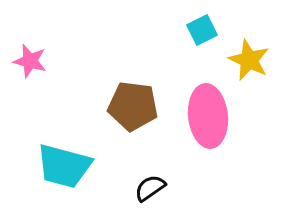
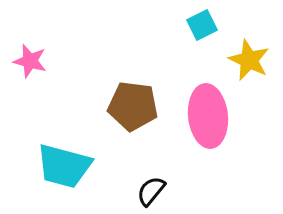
cyan square: moved 5 px up
black semicircle: moved 1 px right, 3 px down; rotated 16 degrees counterclockwise
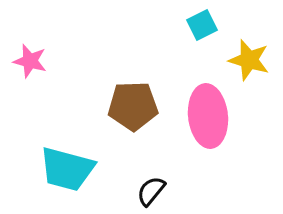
yellow star: rotated 9 degrees counterclockwise
brown pentagon: rotated 9 degrees counterclockwise
cyan trapezoid: moved 3 px right, 3 px down
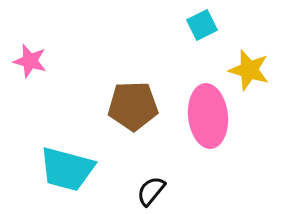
yellow star: moved 10 px down
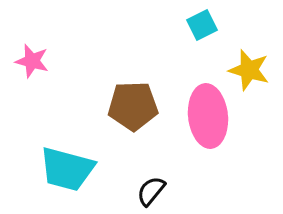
pink star: moved 2 px right
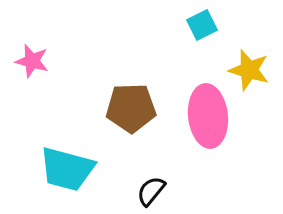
brown pentagon: moved 2 px left, 2 px down
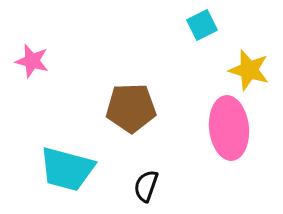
pink ellipse: moved 21 px right, 12 px down
black semicircle: moved 5 px left, 5 px up; rotated 20 degrees counterclockwise
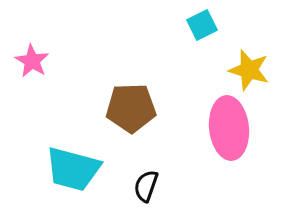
pink star: rotated 16 degrees clockwise
cyan trapezoid: moved 6 px right
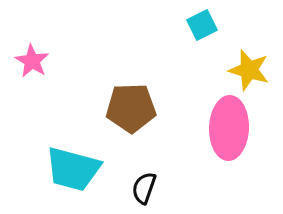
pink ellipse: rotated 8 degrees clockwise
black semicircle: moved 2 px left, 2 px down
